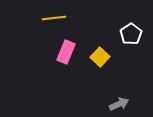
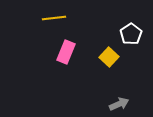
yellow square: moved 9 px right
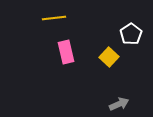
pink rectangle: rotated 35 degrees counterclockwise
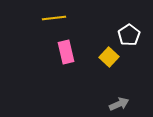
white pentagon: moved 2 px left, 1 px down
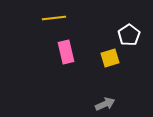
yellow square: moved 1 px right, 1 px down; rotated 30 degrees clockwise
gray arrow: moved 14 px left
